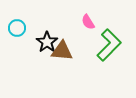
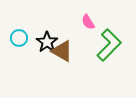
cyan circle: moved 2 px right, 10 px down
brown triangle: rotated 25 degrees clockwise
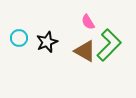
black star: rotated 15 degrees clockwise
brown triangle: moved 23 px right
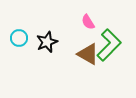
brown triangle: moved 3 px right, 3 px down
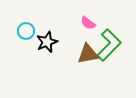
pink semicircle: moved 1 px down; rotated 21 degrees counterclockwise
cyan circle: moved 7 px right, 7 px up
brown triangle: rotated 40 degrees counterclockwise
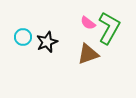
cyan circle: moved 3 px left, 6 px down
green L-shape: moved 17 px up; rotated 16 degrees counterclockwise
brown triangle: rotated 10 degrees counterclockwise
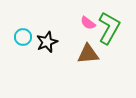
brown triangle: rotated 15 degrees clockwise
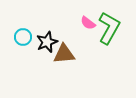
brown triangle: moved 24 px left
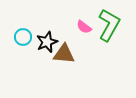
pink semicircle: moved 4 px left, 4 px down
green L-shape: moved 3 px up
brown triangle: rotated 10 degrees clockwise
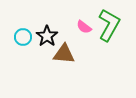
black star: moved 6 px up; rotated 15 degrees counterclockwise
